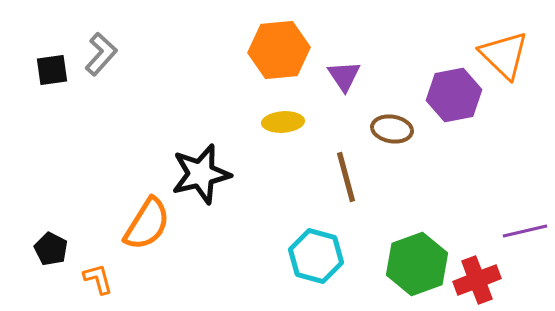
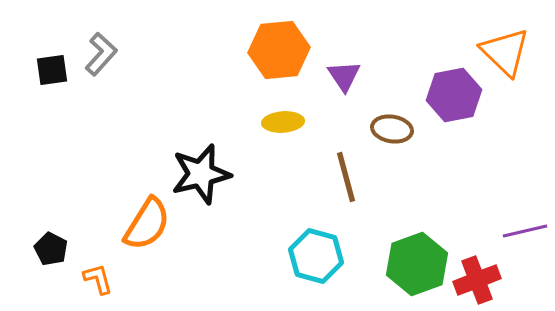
orange triangle: moved 1 px right, 3 px up
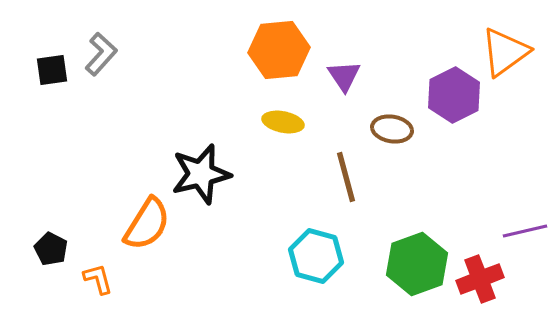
orange triangle: rotated 40 degrees clockwise
purple hexagon: rotated 16 degrees counterclockwise
yellow ellipse: rotated 15 degrees clockwise
red cross: moved 3 px right, 1 px up
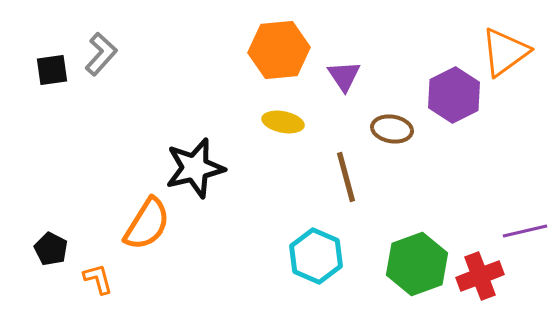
black star: moved 6 px left, 6 px up
cyan hexagon: rotated 8 degrees clockwise
red cross: moved 3 px up
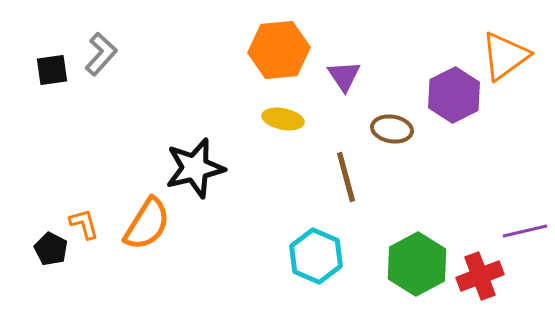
orange triangle: moved 4 px down
yellow ellipse: moved 3 px up
green hexagon: rotated 8 degrees counterclockwise
orange L-shape: moved 14 px left, 55 px up
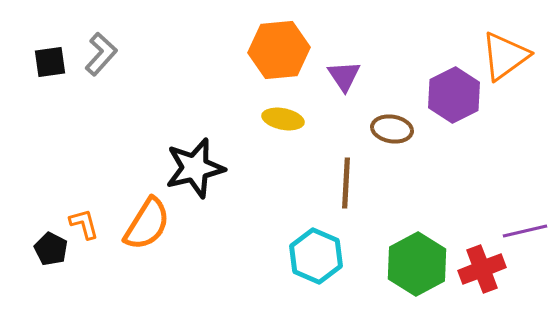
black square: moved 2 px left, 8 px up
brown line: moved 6 px down; rotated 18 degrees clockwise
red cross: moved 2 px right, 7 px up
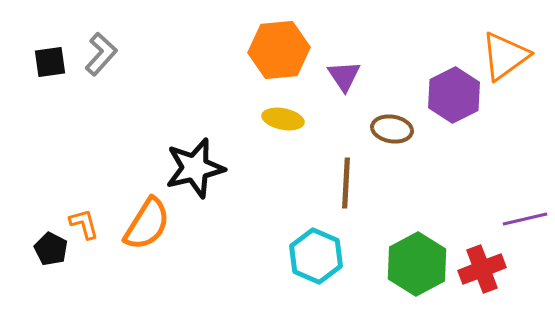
purple line: moved 12 px up
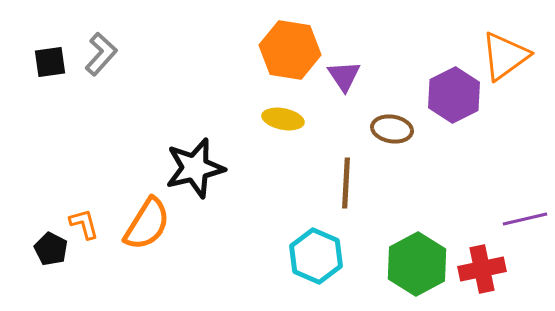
orange hexagon: moved 11 px right; rotated 14 degrees clockwise
red cross: rotated 9 degrees clockwise
